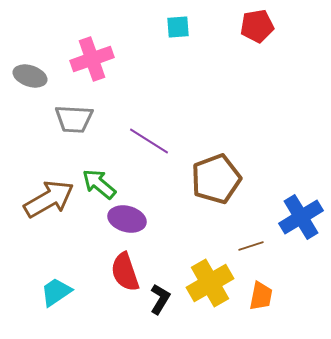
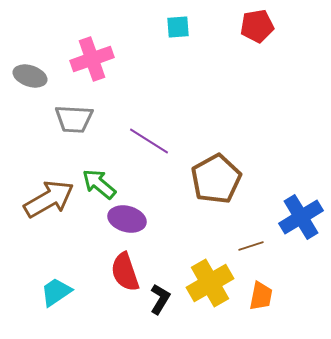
brown pentagon: rotated 9 degrees counterclockwise
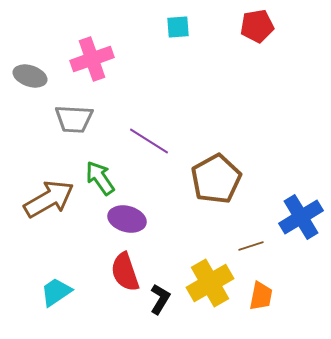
green arrow: moved 1 px right, 6 px up; rotated 15 degrees clockwise
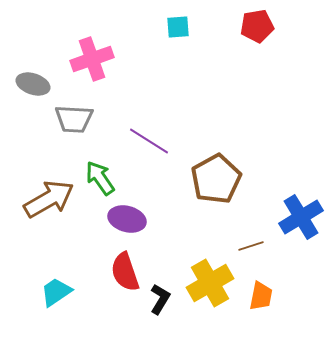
gray ellipse: moved 3 px right, 8 px down
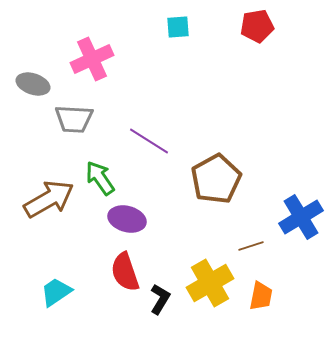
pink cross: rotated 6 degrees counterclockwise
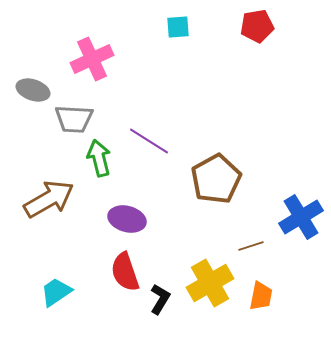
gray ellipse: moved 6 px down
green arrow: moved 1 px left, 20 px up; rotated 21 degrees clockwise
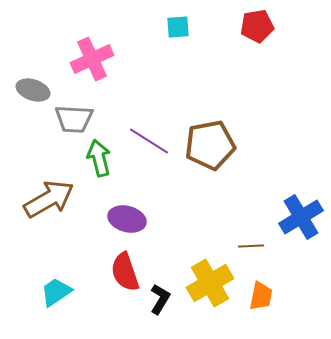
brown pentagon: moved 6 px left, 34 px up; rotated 18 degrees clockwise
brown line: rotated 15 degrees clockwise
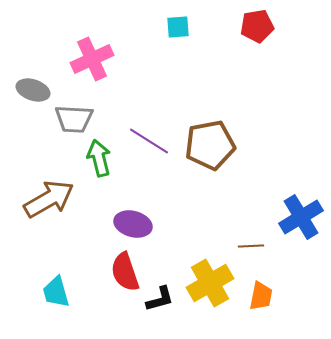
purple ellipse: moved 6 px right, 5 px down
cyan trapezoid: rotated 72 degrees counterclockwise
black L-shape: rotated 44 degrees clockwise
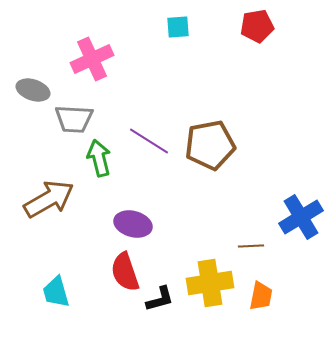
yellow cross: rotated 21 degrees clockwise
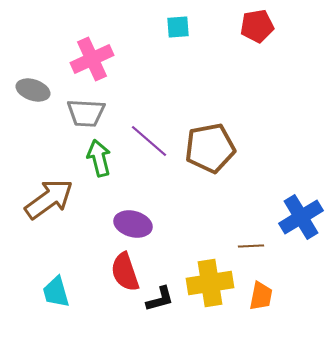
gray trapezoid: moved 12 px right, 6 px up
purple line: rotated 9 degrees clockwise
brown pentagon: moved 3 px down
brown arrow: rotated 6 degrees counterclockwise
